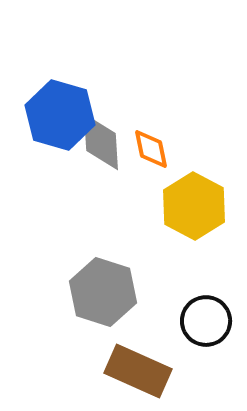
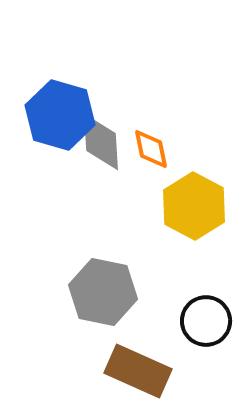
gray hexagon: rotated 6 degrees counterclockwise
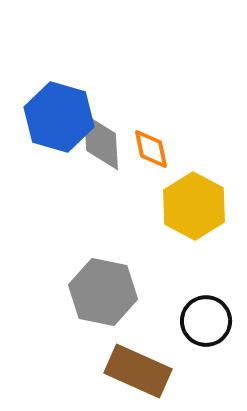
blue hexagon: moved 1 px left, 2 px down
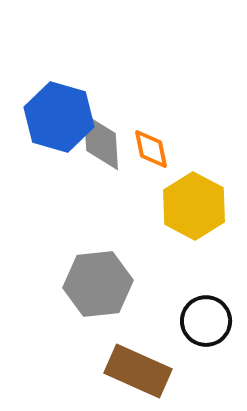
gray hexagon: moved 5 px left, 8 px up; rotated 18 degrees counterclockwise
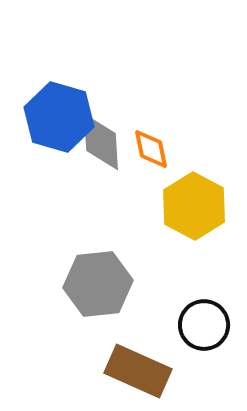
black circle: moved 2 px left, 4 px down
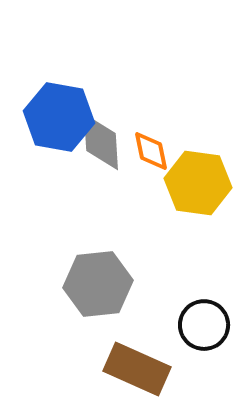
blue hexagon: rotated 6 degrees counterclockwise
orange diamond: moved 2 px down
yellow hexagon: moved 4 px right, 23 px up; rotated 20 degrees counterclockwise
brown rectangle: moved 1 px left, 2 px up
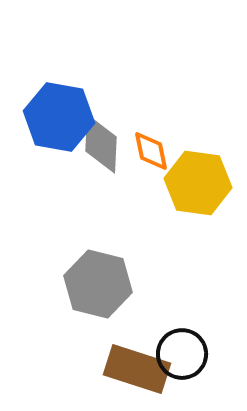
gray diamond: moved 2 px down; rotated 6 degrees clockwise
gray hexagon: rotated 20 degrees clockwise
black circle: moved 22 px left, 29 px down
brown rectangle: rotated 6 degrees counterclockwise
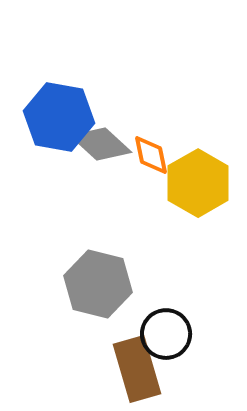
gray diamond: rotated 50 degrees counterclockwise
orange diamond: moved 4 px down
yellow hexagon: rotated 22 degrees clockwise
black circle: moved 16 px left, 20 px up
brown rectangle: rotated 56 degrees clockwise
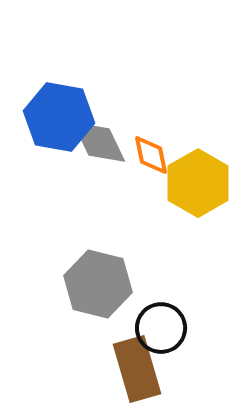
gray diamond: moved 2 px left, 2 px up; rotated 22 degrees clockwise
black circle: moved 5 px left, 6 px up
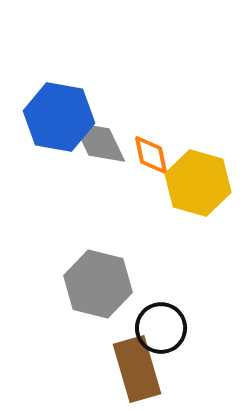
yellow hexagon: rotated 14 degrees counterclockwise
